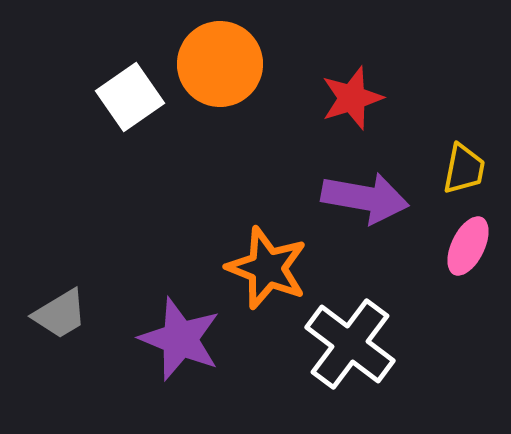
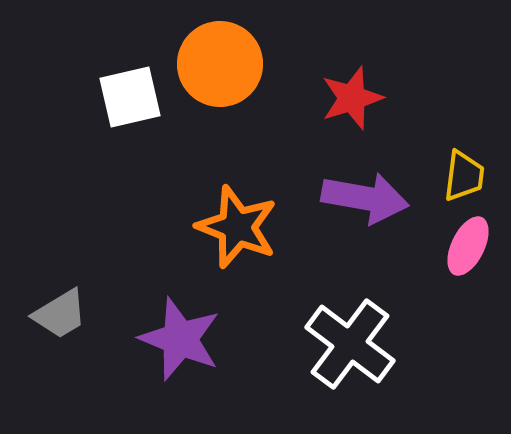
white square: rotated 22 degrees clockwise
yellow trapezoid: moved 7 px down; rotated 4 degrees counterclockwise
orange star: moved 30 px left, 41 px up
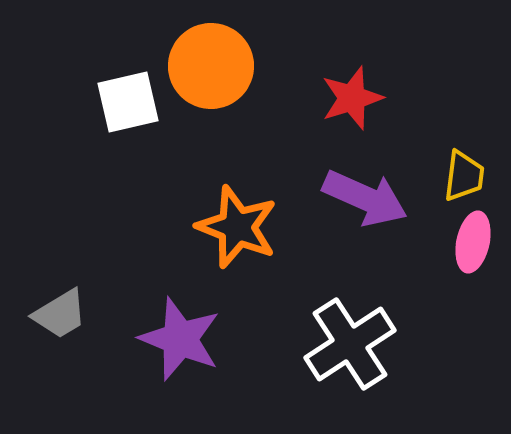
orange circle: moved 9 px left, 2 px down
white square: moved 2 px left, 5 px down
purple arrow: rotated 14 degrees clockwise
pink ellipse: moved 5 px right, 4 px up; rotated 14 degrees counterclockwise
white cross: rotated 20 degrees clockwise
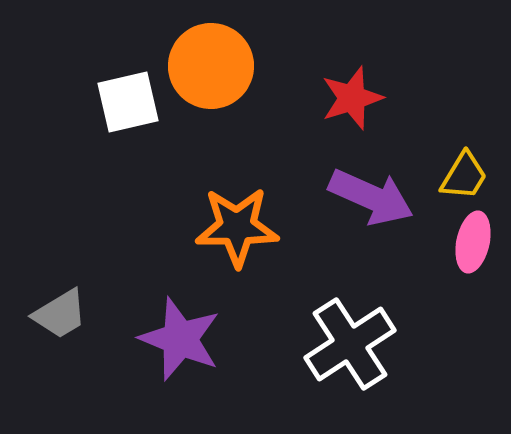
yellow trapezoid: rotated 24 degrees clockwise
purple arrow: moved 6 px right, 1 px up
orange star: rotated 22 degrees counterclockwise
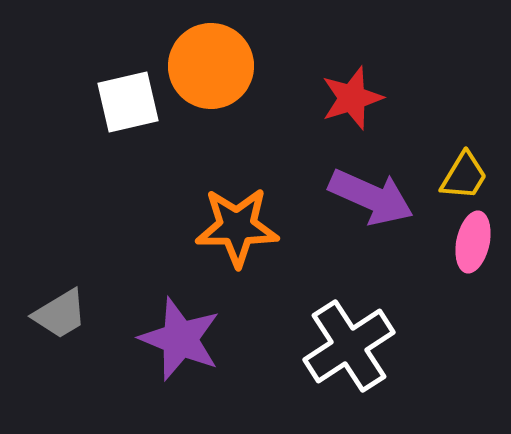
white cross: moved 1 px left, 2 px down
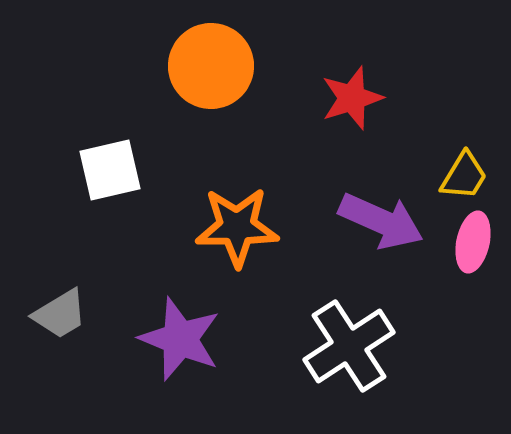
white square: moved 18 px left, 68 px down
purple arrow: moved 10 px right, 24 px down
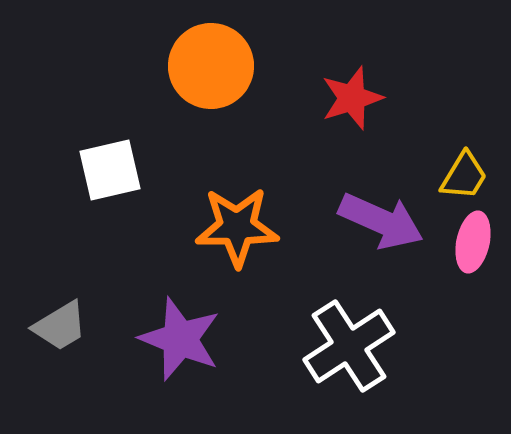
gray trapezoid: moved 12 px down
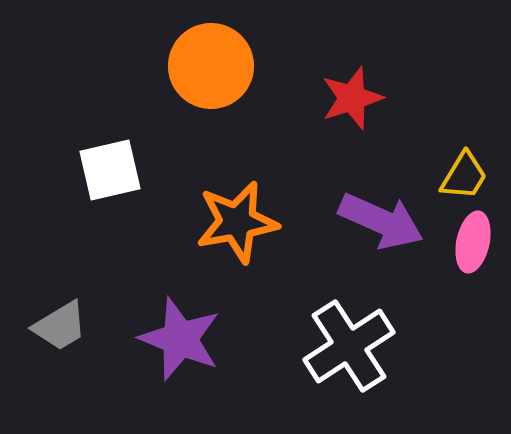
orange star: moved 5 px up; rotated 10 degrees counterclockwise
